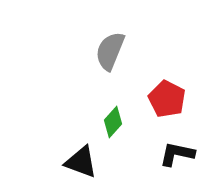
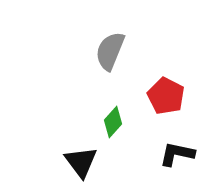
red pentagon: moved 1 px left, 3 px up
black triangle: rotated 33 degrees clockwise
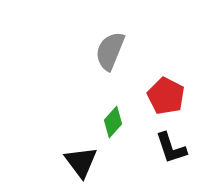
black L-shape: moved 6 px left, 6 px up; rotated 120 degrees counterclockwise
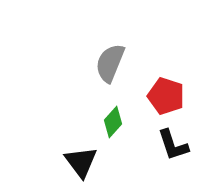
gray semicircle: moved 12 px down
red pentagon: rotated 9 degrees counterclockwise
black L-shape: moved 2 px right, 3 px up
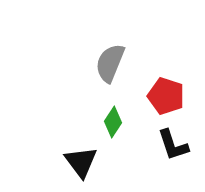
green diamond: rotated 8 degrees counterclockwise
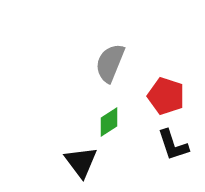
green diamond: moved 4 px left; rotated 24 degrees clockwise
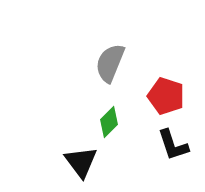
green diamond: rotated 12 degrees counterclockwise
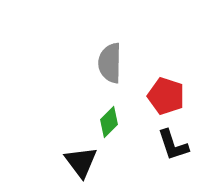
gray semicircle: rotated 21 degrees counterclockwise
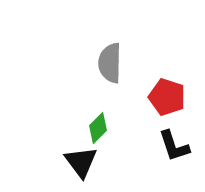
red pentagon: moved 1 px right, 1 px down
green diamond: moved 11 px left, 6 px down
black L-shape: moved 1 px right, 1 px down
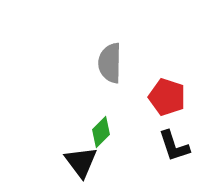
green diamond: moved 3 px right, 4 px down
